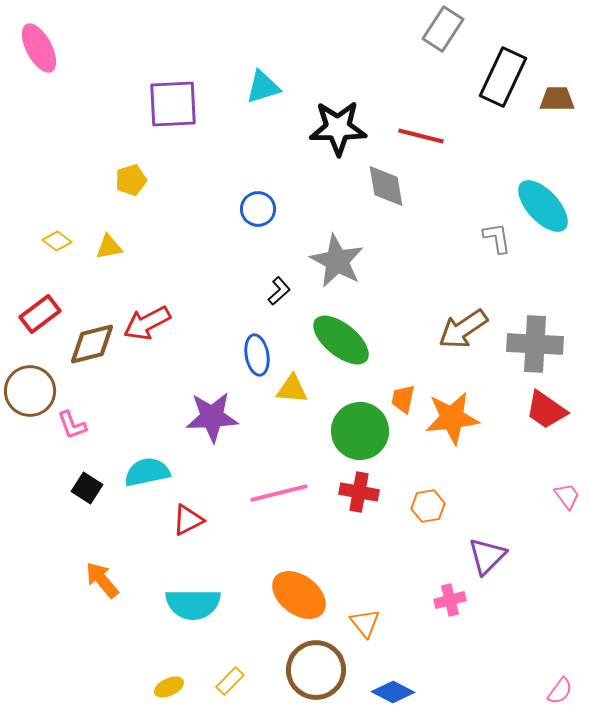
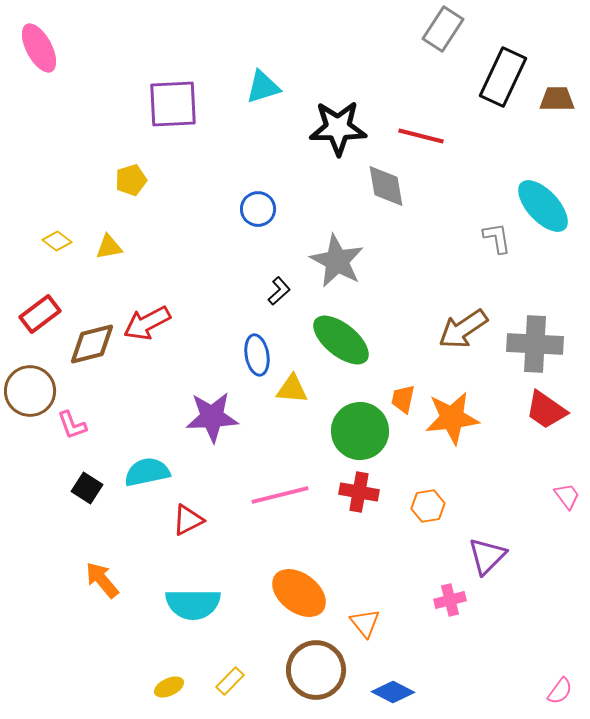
pink line at (279, 493): moved 1 px right, 2 px down
orange ellipse at (299, 595): moved 2 px up
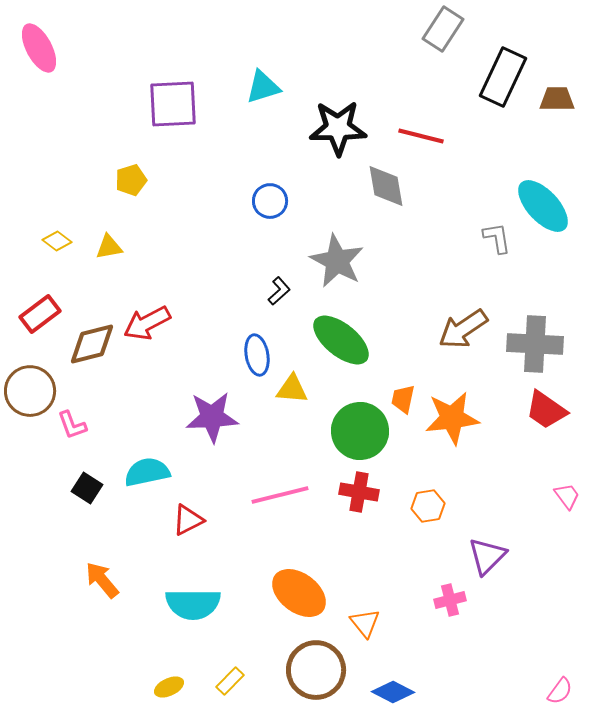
blue circle at (258, 209): moved 12 px right, 8 px up
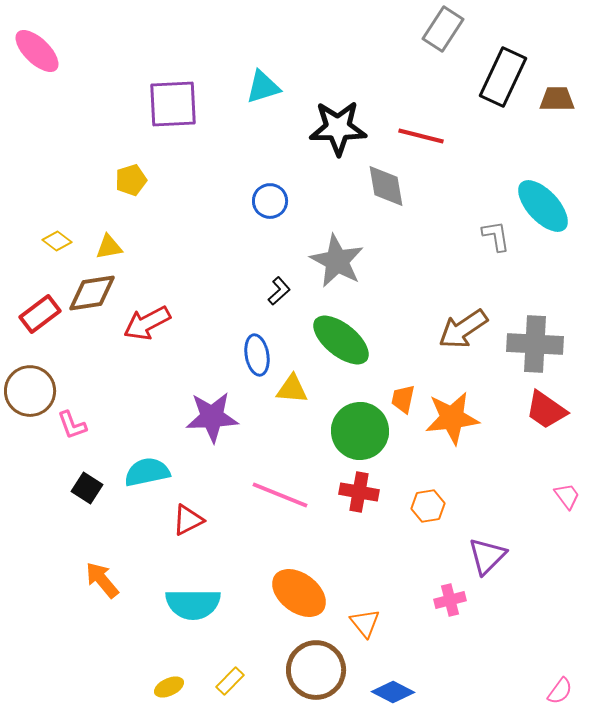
pink ellipse at (39, 48): moved 2 px left, 3 px down; rotated 18 degrees counterclockwise
gray L-shape at (497, 238): moved 1 px left, 2 px up
brown diamond at (92, 344): moved 51 px up; rotated 6 degrees clockwise
pink line at (280, 495): rotated 36 degrees clockwise
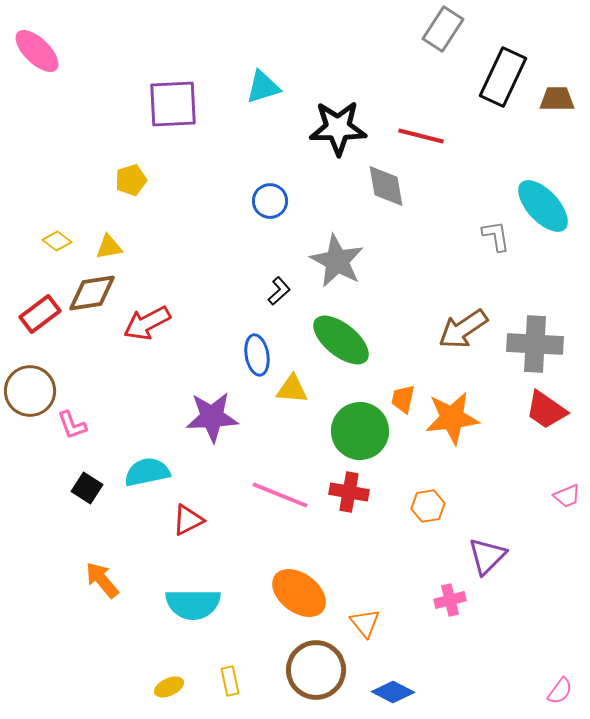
red cross at (359, 492): moved 10 px left
pink trapezoid at (567, 496): rotated 104 degrees clockwise
yellow rectangle at (230, 681): rotated 56 degrees counterclockwise
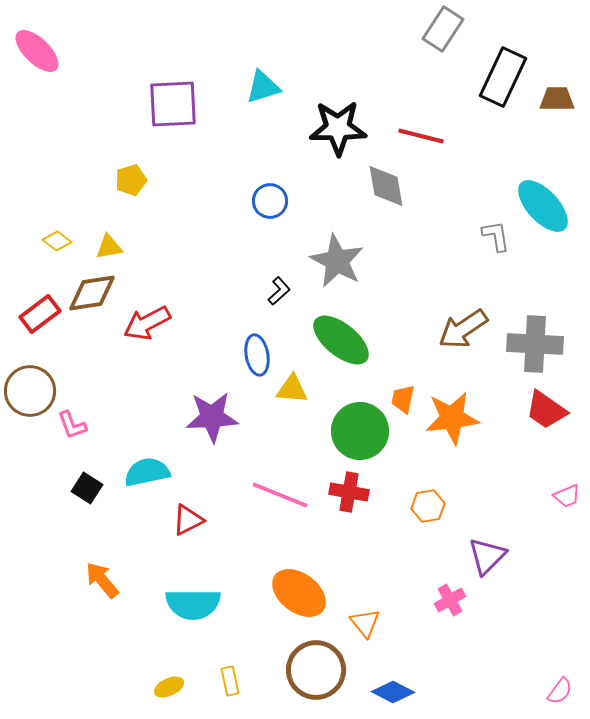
pink cross at (450, 600): rotated 16 degrees counterclockwise
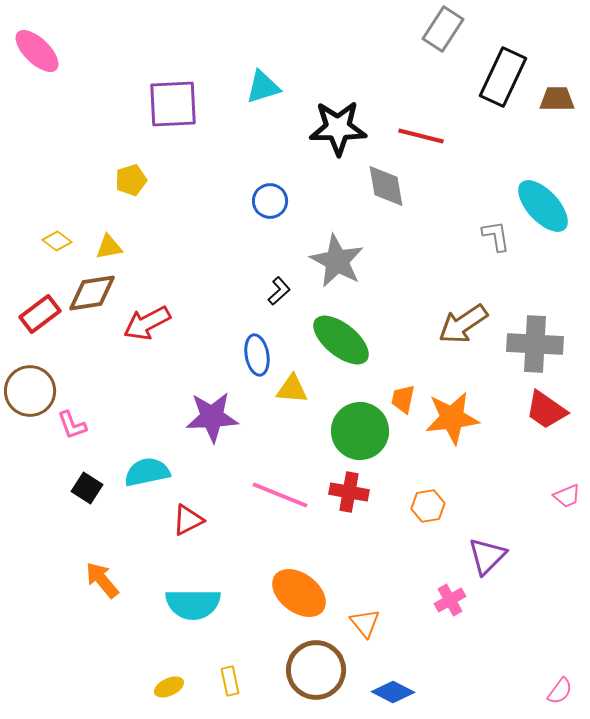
brown arrow at (463, 329): moved 5 px up
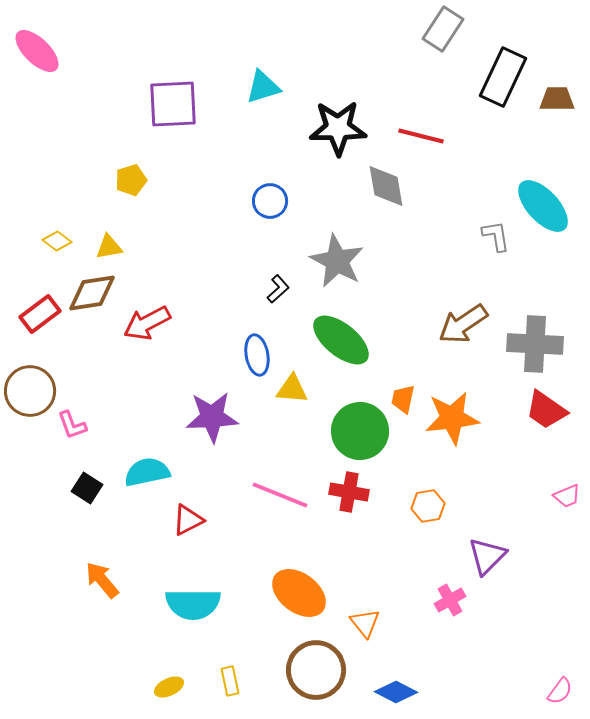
black L-shape at (279, 291): moved 1 px left, 2 px up
blue diamond at (393, 692): moved 3 px right
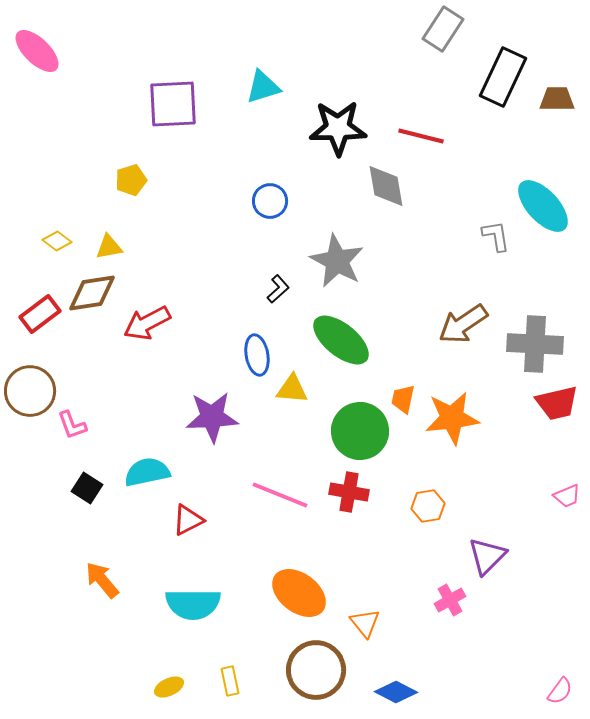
red trapezoid at (546, 410): moved 11 px right, 7 px up; rotated 48 degrees counterclockwise
